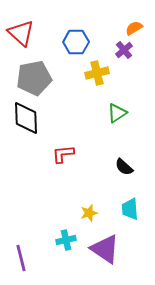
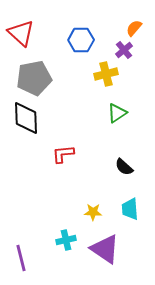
orange semicircle: rotated 18 degrees counterclockwise
blue hexagon: moved 5 px right, 2 px up
yellow cross: moved 9 px right, 1 px down
yellow star: moved 4 px right, 1 px up; rotated 18 degrees clockwise
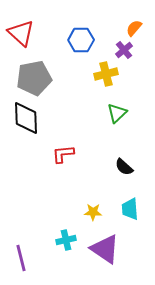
green triangle: rotated 10 degrees counterclockwise
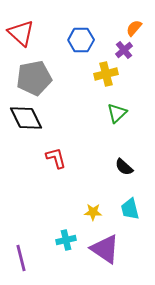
black diamond: rotated 24 degrees counterclockwise
red L-shape: moved 7 px left, 4 px down; rotated 80 degrees clockwise
cyan trapezoid: rotated 10 degrees counterclockwise
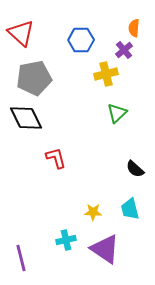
orange semicircle: rotated 36 degrees counterclockwise
black semicircle: moved 11 px right, 2 px down
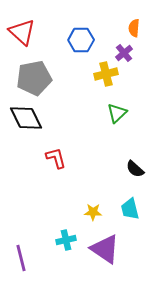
red triangle: moved 1 px right, 1 px up
purple cross: moved 3 px down
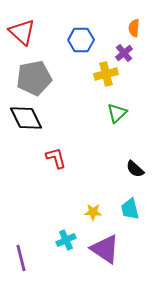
cyan cross: rotated 12 degrees counterclockwise
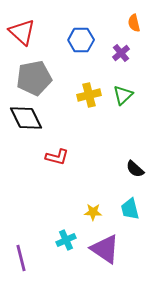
orange semicircle: moved 5 px up; rotated 18 degrees counterclockwise
purple cross: moved 3 px left
yellow cross: moved 17 px left, 21 px down
green triangle: moved 6 px right, 18 px up
red L-shape: moved 1 px right, 1 px up; rotated 120 degrees clockwise
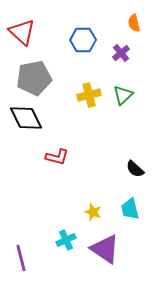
blue hexagon: moved 2 px right
yellow star: rotated 18 degrees clockwise
